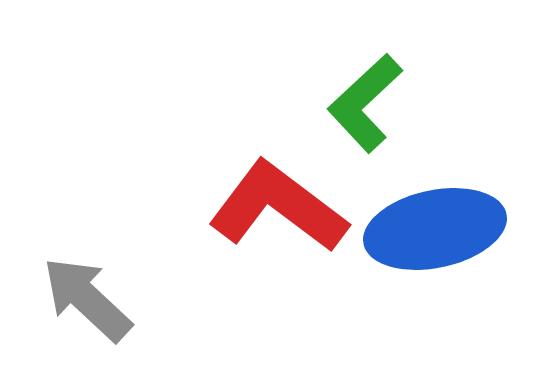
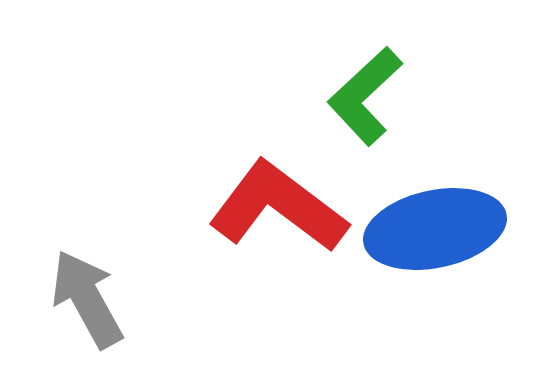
green L-shape: moved 7 px up
gray arrow: rotated 18 degrees clockwise
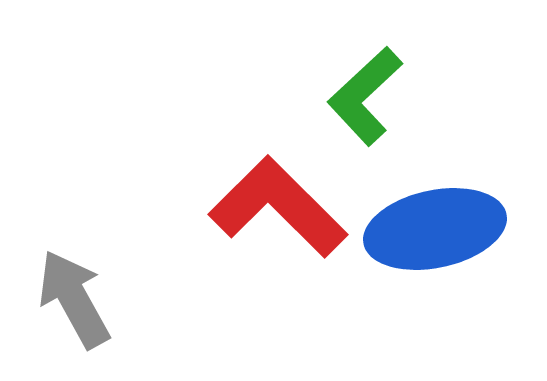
red L-shape: rotated 8 degrees clockwise
gray arrow: moved 13 px left
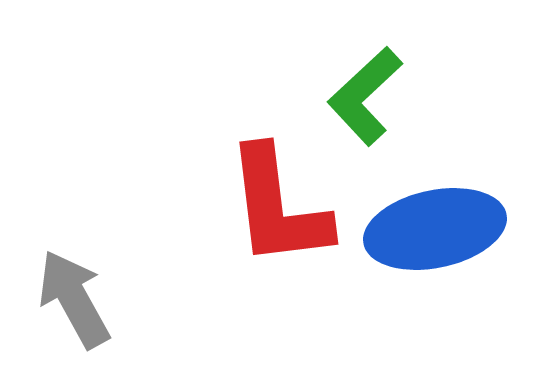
red L-shape: rotated 142 degrees counterclockwise
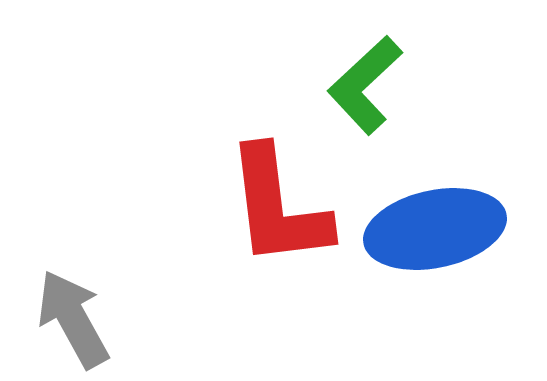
green L-shape: moved 11 px up
gray arrow: moved 1 px left, 20 px down
